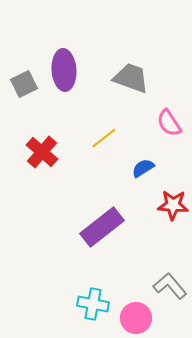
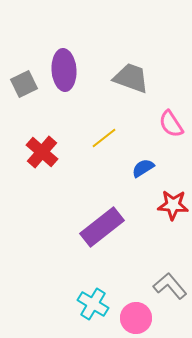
pink semicircle: moved 2 px right, 1 px down
cyan cross: rotated 20 degrees clockwise
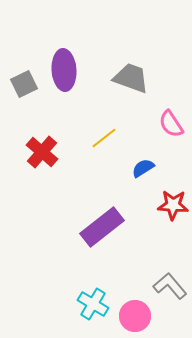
pink circle: moved 1 px left, 2 px up
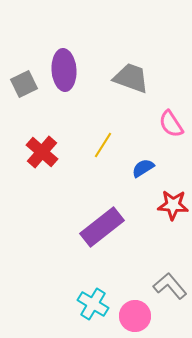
yellow line: moved 1 px left, 7 px down; rotated 20 degrees counterclockwise
